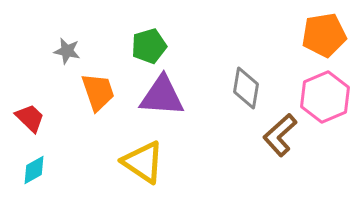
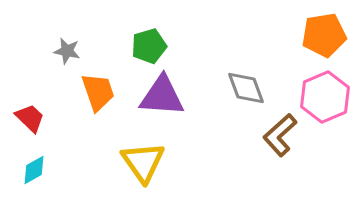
gray diamond: rotated 30 degrees counterclockwise
yellow triangle: rotated 21 degrees clockwise
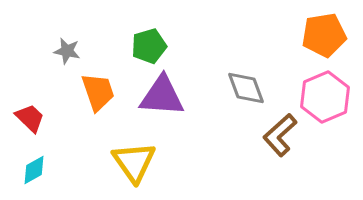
yellow triangle: moved 9 px left
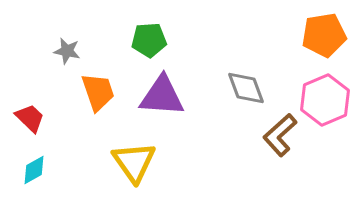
green pentagon: moved 6 px up; rotated 12 degrees clockwise
pink hexagon: moved 3 px down
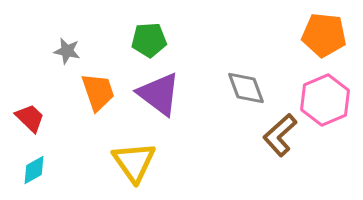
orange pentagon: rotated 15 degrees clockwise
purple triangle: moved 3 px left, 2 px up; rotated 33 degrees clockwise
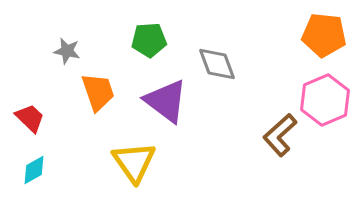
gray diamond: moved 29 px left, 24 px up
purple triangle: moved 7 px right, 7 px down
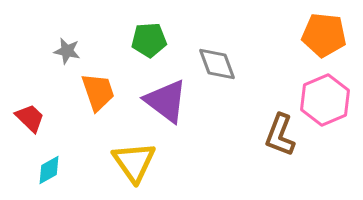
brown L-shape: rotated 27 degrees counterclockwise
cyan diamond: moved 15 px right
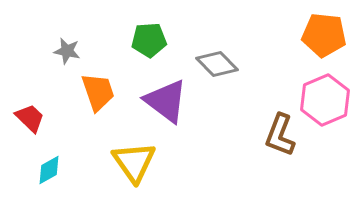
gray diamond: rotated 24 degrees counterclockwise
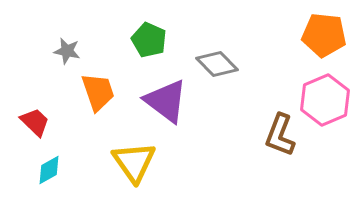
green pentagon: rotated 28 degrees clockwise
red trapezoid: moved 5 px right, 4 px down
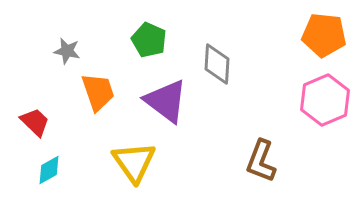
gray diamond: rotated 48 degrees clockwise
brown L-shape: moved 19 px left, 26 px down
